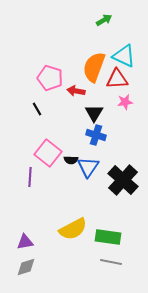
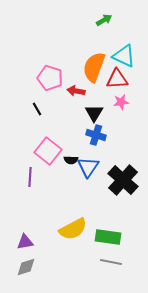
pink star: moved 4 px left
pink square: moved 2 px up
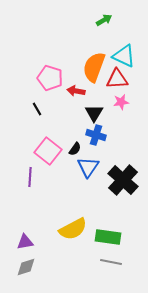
black semicircle: moved 4 px right, 11 px up; rotated 56 degrees counterclockwise
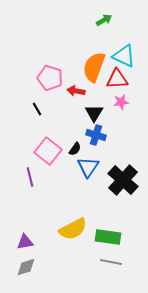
purple line: rotated 18 degrees counterclockwise
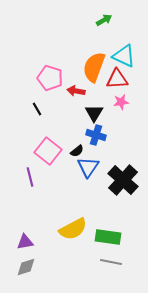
black semicircle: moved 2 px right, 2 px down; rotated 16 degrees clockwise
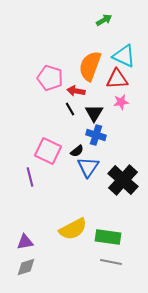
orange semicircle: moved 4 px left, 1 px up
black line: moved 33 px right
pink square: rotated 12 degrees counterclockwise
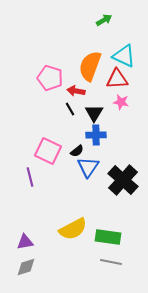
pink star: rotated 21 degrees clockwise
blue cross: rotated 18 degrees counterclockwise
